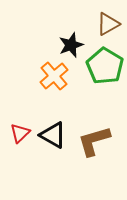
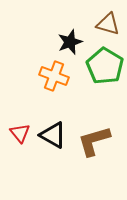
brown triangle: rotated 45 degrees clockwise
black star: moved 1 px left, 3 px up
orange cross: rotated 28 degrees counterclockwise
red triangle: rotated 25 degrees counterclockwise
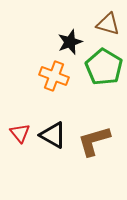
green pentagon: moved 1 px left, 1 px down
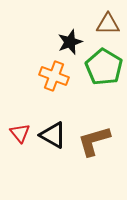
brown triangle: rotated 15 degrees counterclockwise
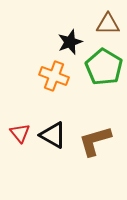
brown L-shape: moved 1 px right
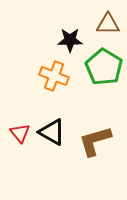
black star: moved 2 px up; rotated 20 degrees clockwise
black triangle: moved 1 px left, 3 px up
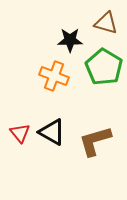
brown triangle: moved 2 px left, 1 px up; rotated 15 degrees clockwise
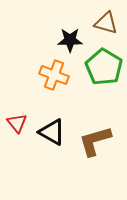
orange cross: moved 1 px up
red triangle: moved 3 px left, 10 px up
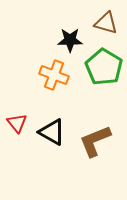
brown L-shape: rotated 6 degrees counterclockwise
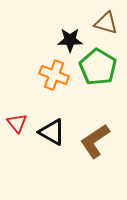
green pentagon: moved 6 px left
brown L-shape: rotated 12 degrees counterclockwise
